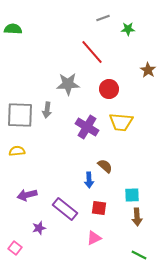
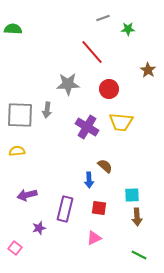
purple rectangle: rotated 65 degrees clockwise
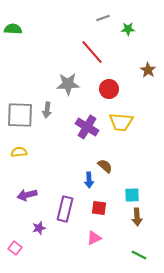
yellow semicircle: moved 2 px right, 1 px down
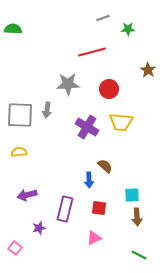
red line: rotated 64 degrees counterclockwise
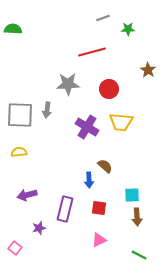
pink triangle: moved 5 px right, 2 px down
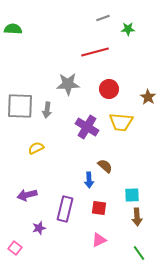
red line: moved 3 px right
brown star: moved 27 px down
gray square: moved 9 px up
yellow semicircle: moved 17 px right, 4 px up; rotated 21 degrees counterclockwise
green line: moved 2 px up; rotated 28 degrees clockwise
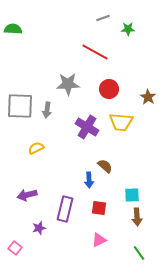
red line: rotated 44 degrees clockwise
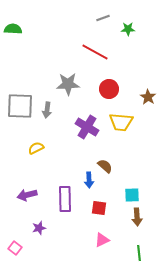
purple rectangle: moved 10 px up; rotated 15 degrees counterclockwise
pink triangle: moved 3 px right
green line: rotated 28 degrees clockwise
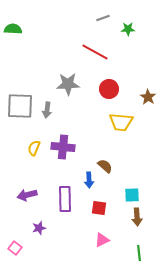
purple cross: moved 24 px left, 20 px down; rotated 25 degrees counterclockwise
yellow semicircle: moved 2 px left; rotated 42 degrees counterclockwise
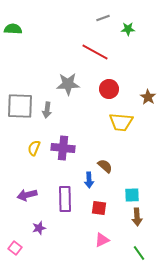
purple cross: moved 1 px down
green line: rotated 28 degrees counterclockwise
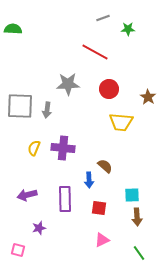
pink square: moved 3 px right, 2 px down; rotated 24 degrees counterclockwise
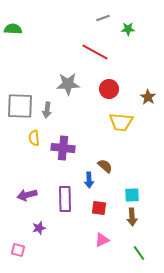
yellow semicircle: moved 10 px up; rotated 28 degrees counterclockwise
brown arrow: moved 5 px left
